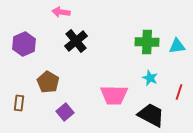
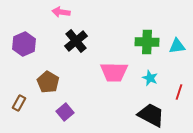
pink trapezoid: moved 23 px up
brown rectangle: rotated 21 degrees clockwise
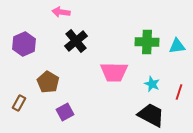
cyan star: moved 2 px right, 6 px down
purple square: rotated 12 degrees clockwise
